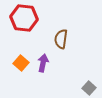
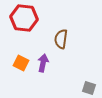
orange square: rotated 14 degrees counterclockwise
gray square: rotated 24 degrees counterclockwise
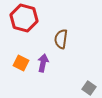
red hexagon: rotated 8 degrees clockwise
gray square: rotated 16 degrees clockwise
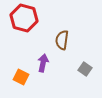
brown semicircle: moved 1 px right, 1 px down
orange square: moved 14 px down
gray square: moved 4 px left, 19 px up
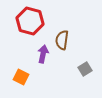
red hexagon: moved 6 px right, 3 px down
purple arrow: moved 9 px up
gray square: rotated 24 degrees clockwise
